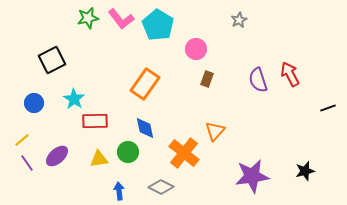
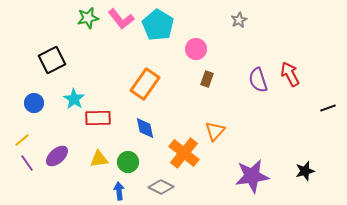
red rectangle: moved 3 px right, 3 px up
green circle: moved 10 px down
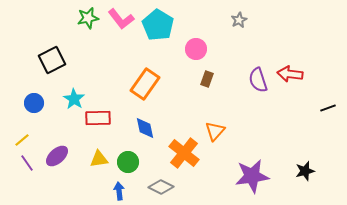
red arrow: rotated 55 degrees counterclockwise
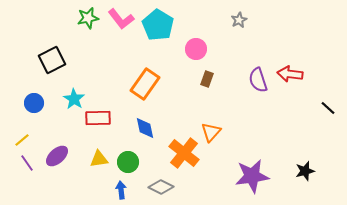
black line: rotated 63 degrees clockwise
orange triangle: moved 4 px left, 1 px down
blue arrow: moved 2 px right, 1 px up
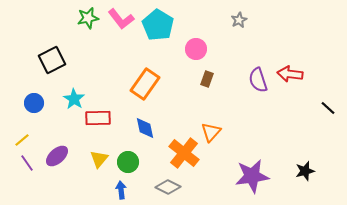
yellow triangle: rotated 42 degrees counterclockwise
gray diamond: moved 7 px right
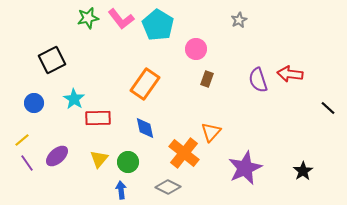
black star: moved 2 px left; rotated 18 degrees counterclockwise
purple star: moved 7 px left, 8 px up; rotated 16 degrees counterclockwise
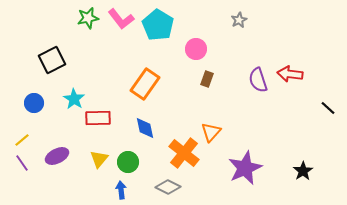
purple ellipse: rotated 15 degrees clockwise
purple line: moved 5 px left
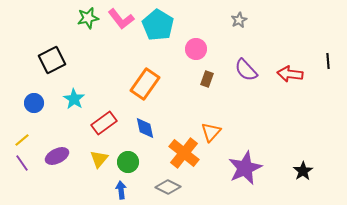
purple semicircle: moved 12 px left, 10 px up; rotated 25 degrees counterclockwise
black line: moved 47 px up; rotated 42 degrees clockwise
red rectangle: moved 6 px right, 5 px down; rotated 35 degrees counterclockwise
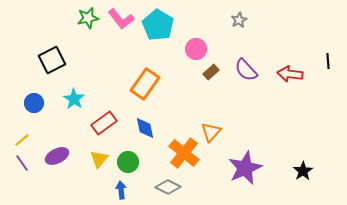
brown rectangle: moved 4 px right, 7 px up; rotated 28 degrees clockwise
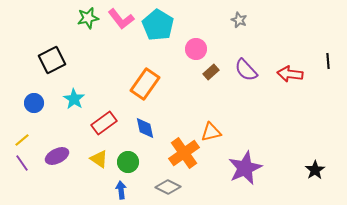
gray star: rotated 21 degrees counterclockwise
orange triangle: rotated 35 degrees clockwise
orange cross: rotated 16 degrees clockwise
yellow triangle: rotated 36 degrees counterclockwise
black star: moved 12 px right, 1 px up
